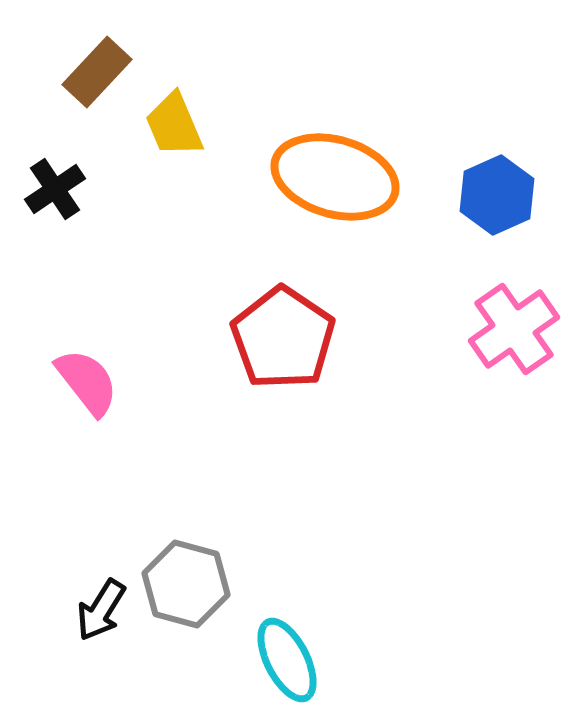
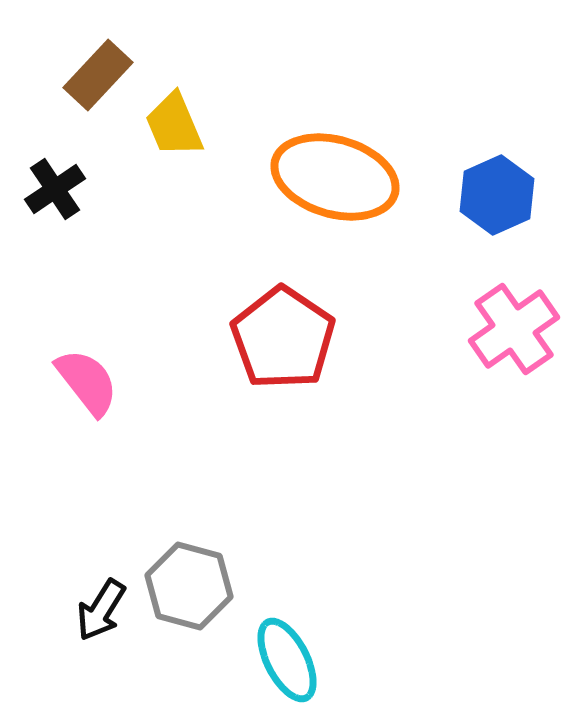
brown rectangle: moved 1 px right, 3 px down
gray hexagon: moved 3 px right, 2 px down
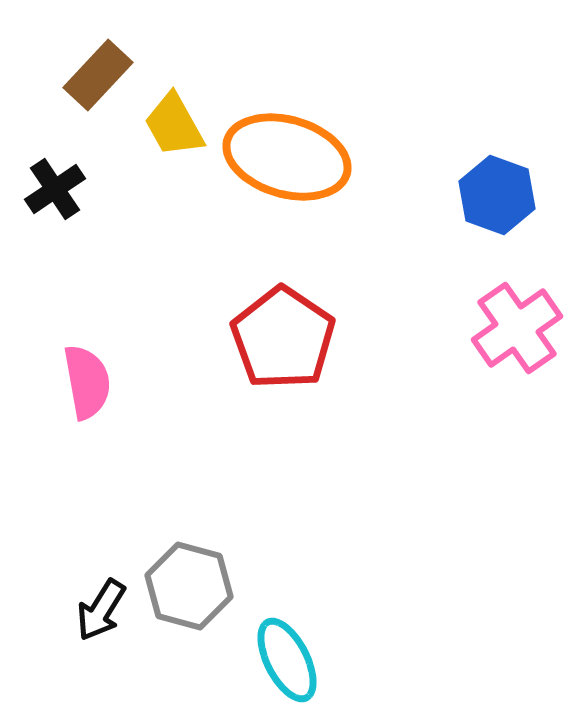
yellow trapezoid: rotated 6 degrees counterclockwise
orange ellipse: moved 48 px left, 20 px up
blue hexagon: rotated 16 degrees counterclockwise
pink cross: moved 3 px right, 1 px up
pink semicircle: rotated 28 degrees clockwise
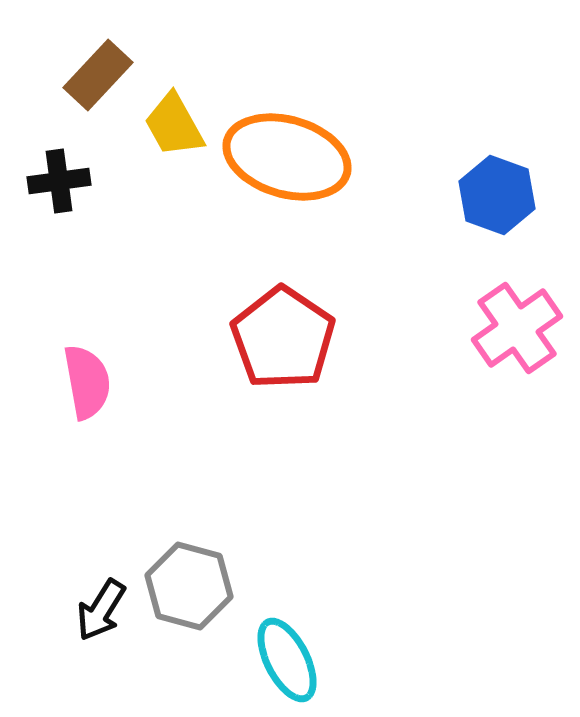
black cross: moved 4 px right, 8 px up; rotated 26 degrees clockwise
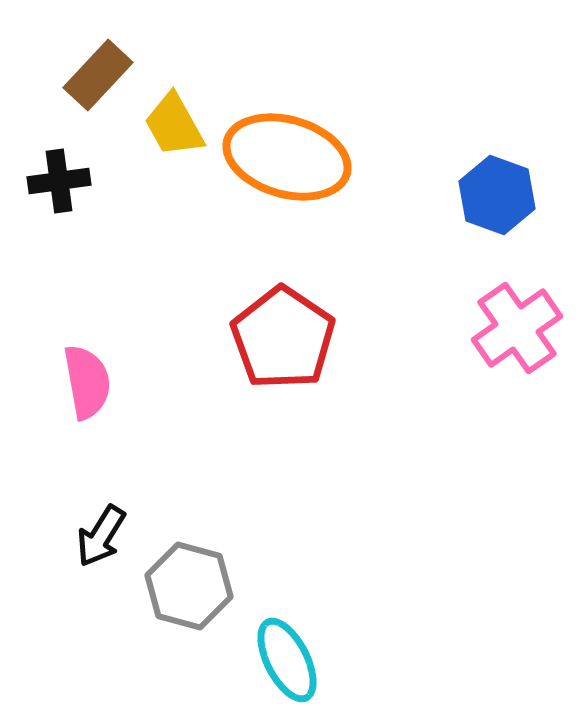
black arrow: moved 74 px up
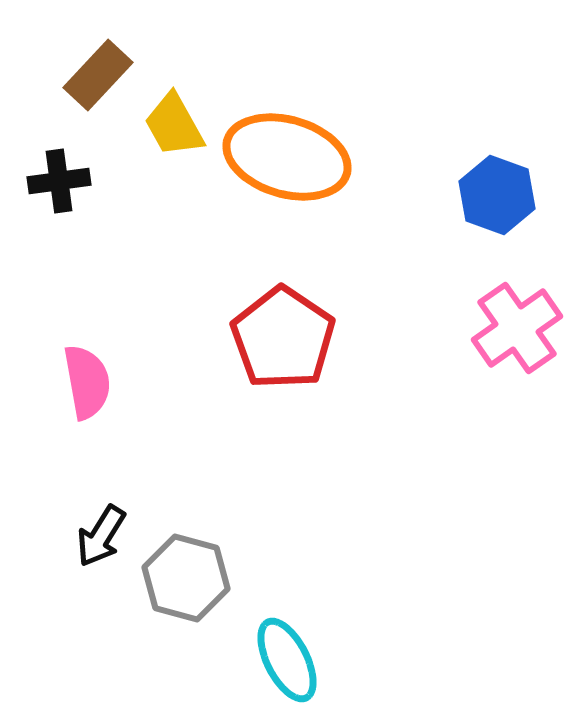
gray hexagon: moved 3 px left, 8 px up
